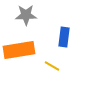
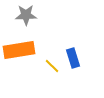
blue rectangle: moved 9 px right, 21 px down; rotated 24 degrees counterclockwise
yellow line: rotated 14 degrees clockwise
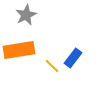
gray star: rotated 25 degrees counterclockwise
blue rectangle: rotated 54 degrees clockwise
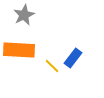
gray star: moved 2 px left
orange rectangle: rotated 12 degrees clockwise
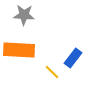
gray star: rotated 30 degrees clockwise
yellow line: moved 6 px down
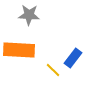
gray star: moved 5 px right
yellow line: moved 1 px right, 2 px up
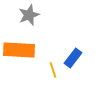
gray star: rotated 25 degrees counterclockwise
yellow line: rotated 28 degrees clockwise
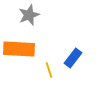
orange rectangle: moved 1 px up
yellow line: moved 4 px left
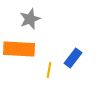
gray star: moved 1 px right, 4 px down
yellow line: rotated 28 degrees clockwise
